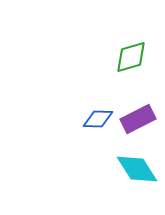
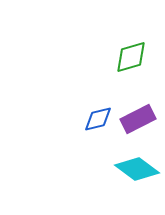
blue diamond: rotated 16 degrees counterclockwise
cyan diamond: rotated 21 degrees counterclockwise
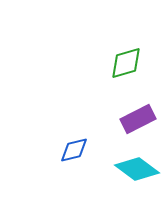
green diamond: moved 5 px left, 6 px down
blue diamond: moved 24 px left, 31 px down
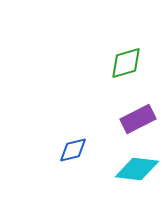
blue diamond: moved 1 px left
cyan diamond: rotated 30 degrees counterclockwise
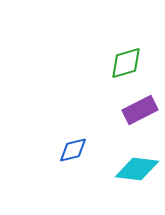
purple rectangle: moved 2 px right, 9 px up
